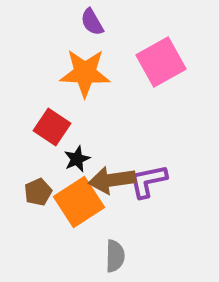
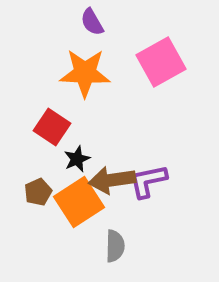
gray semicircle: moved 10 px up
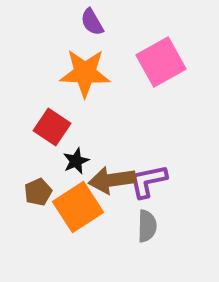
black star: moved 1 px left, 2 px down
orange square: moved 1 px left, 5 px down
gray semicircle: moved 32 px right, 20 px up
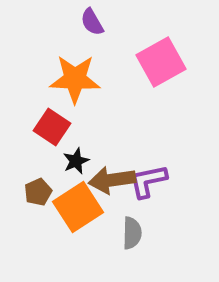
orange star: moved 10 px left, 6 px down
gray semicircle: moved 15 px left, 7 px down
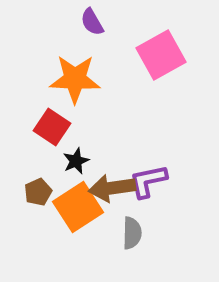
pink square: moved 7 px up
brown arrow: moved 8 px down
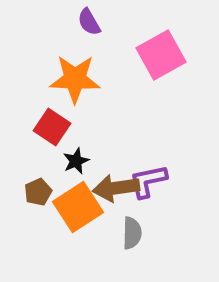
purple semicircle: moved 3 px left
brown arrow: moved 4 px right
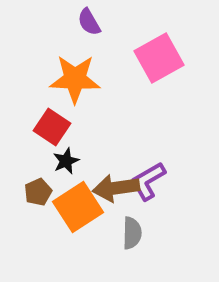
pink square: moved 2 px left, 3 px down
black star: moved 10 px left
purple L-shape: rotated 18 degrees counterclockwise
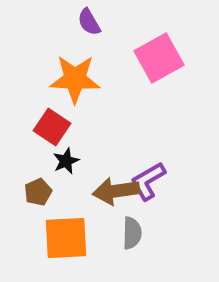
brown arrow: moved 3 px down
orange square: moved 12 px left, 31 px down; rotated 30 degrees clockwise
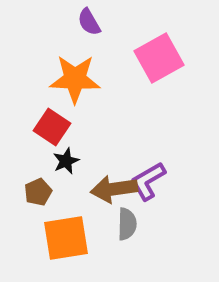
brown arrow: moved 2 px left, 2 px up
gray semicircle: moved 5 px left, 9 px up
orange square: rotated 6 degrees counterclockwise
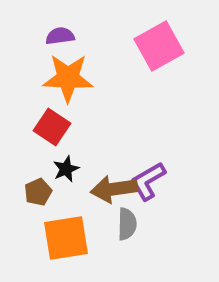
purple semicircle: moved 29 px left, 14 px down; rotated 112 degrees clockwise
pink square: moved 12 px up
orange star: moved 7 px left, 1 px up
black star: moved 8 px down
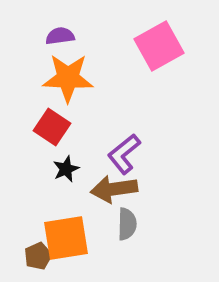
purple L-shape: moved 24 px left, 27 px up; rotated 9 degrees counterclockwise
brown pentagon: moved 64 px down
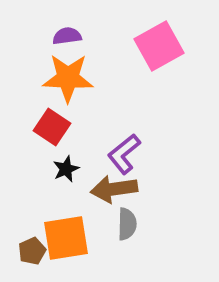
purple semicircle: moved 7 px right
brown pentagon: moved 6 px left, 5 px up
